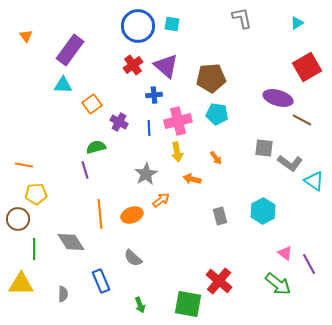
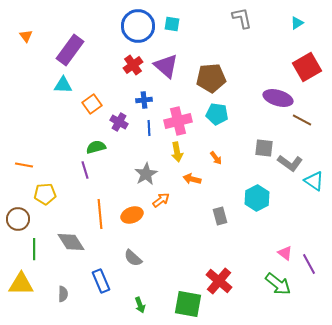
blue cross at (154, 95): moved 10 px left, 5 px down
yellow pentagon at (36, 194): moved 9 px right
cyan hexagon at (263, 211): moved 6 px left, 13 px up
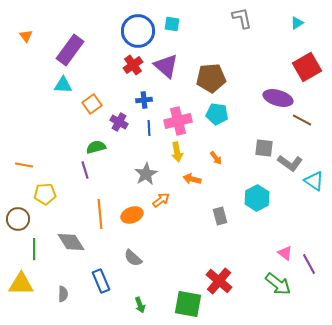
blue circle at (138, 26): moved 5 px down
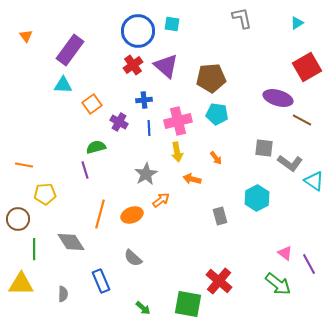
orange line at (100, 214): rotated 20 degrees clockwise
green arrow at (140, 305): moved 3 px right, 3 px down; rotated 28 degrees counterclockwise
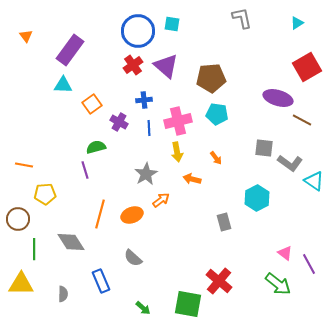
gray rectangle at (220, 216): moved 4 px right, 6 px down
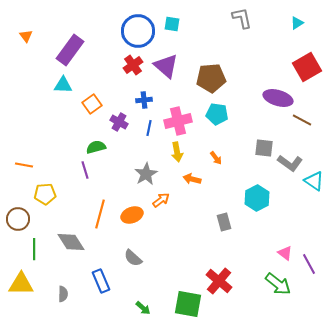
blue line at (149, 128): rotated 14 degrees clockwise
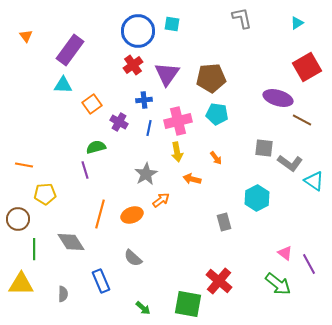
purple triangle at (166, 66): moved 1 px right, 8 px down; rotated 24 degrees clockwise
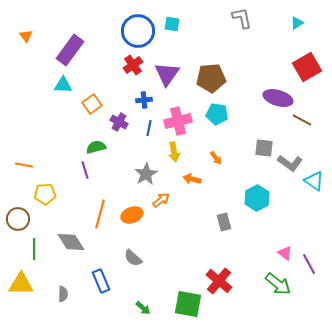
yellow arrow at (177, 152): moved 3 px left
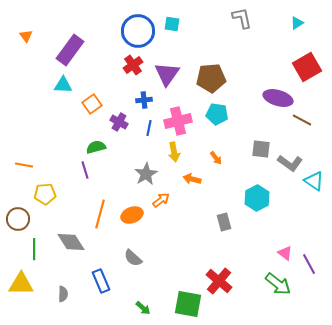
gray square at (264, 148): moved 3 px left, 1 px down
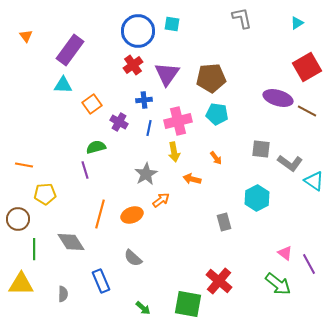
brown line at (302, 120): moved 5 px right, 9 px up
